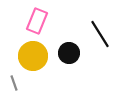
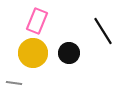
black line: moved 3 px right, 3 px up
yellow circle: moved 3 px up
gray line: rotated 63 degrees counterclockwise
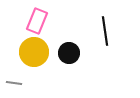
black line: moved 2 px right; rotated 24 degrees clockwise
yellow circle: moved 1 px right, 1 px up
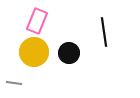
black line: moved 1 px left, 1 px down
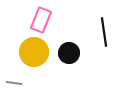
pink rectangle: moved 4 px right, 1 px up
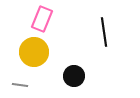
pink rectangle: moved 1 px right, 1 px up
black circle: moved 5 px right, 23 px down
gray line: moved 6 px right, 2 px down
